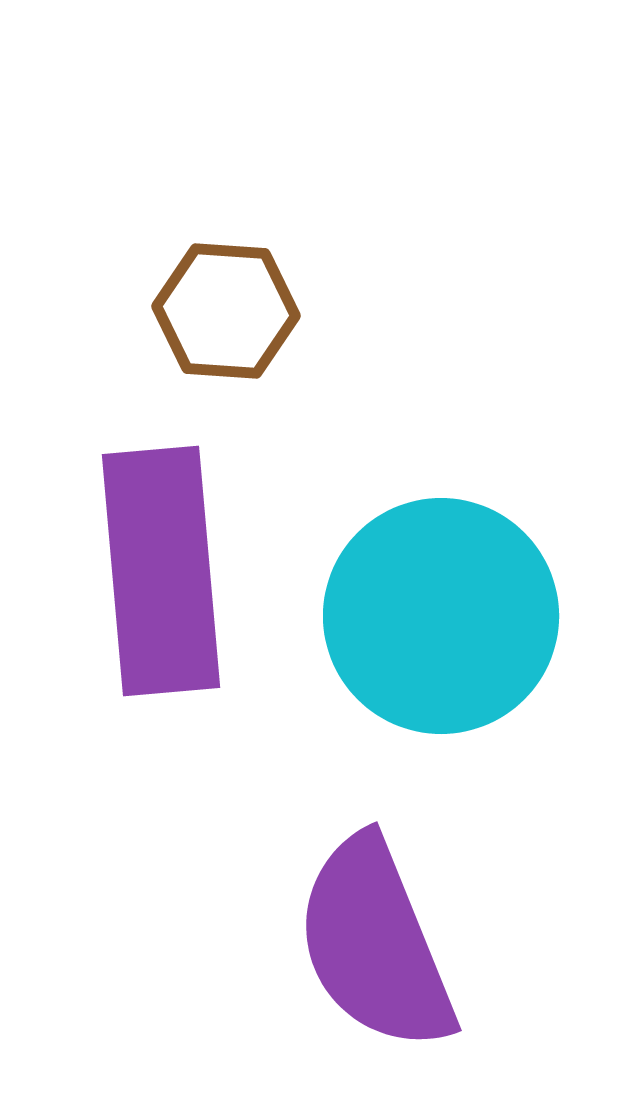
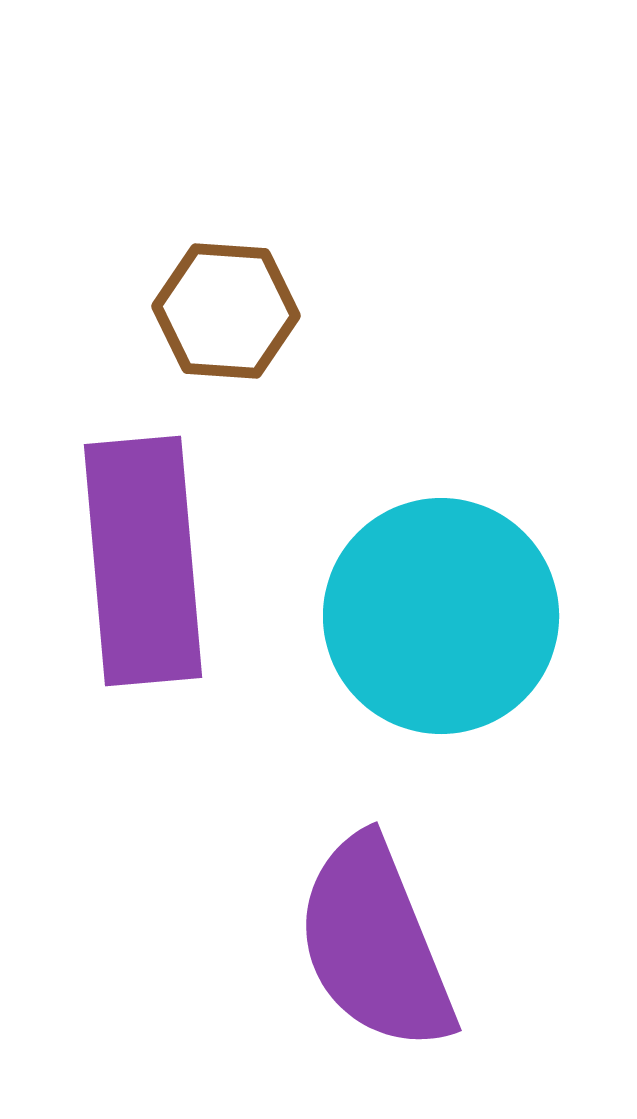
purple rectangle: moved 18 px left, 10 px up
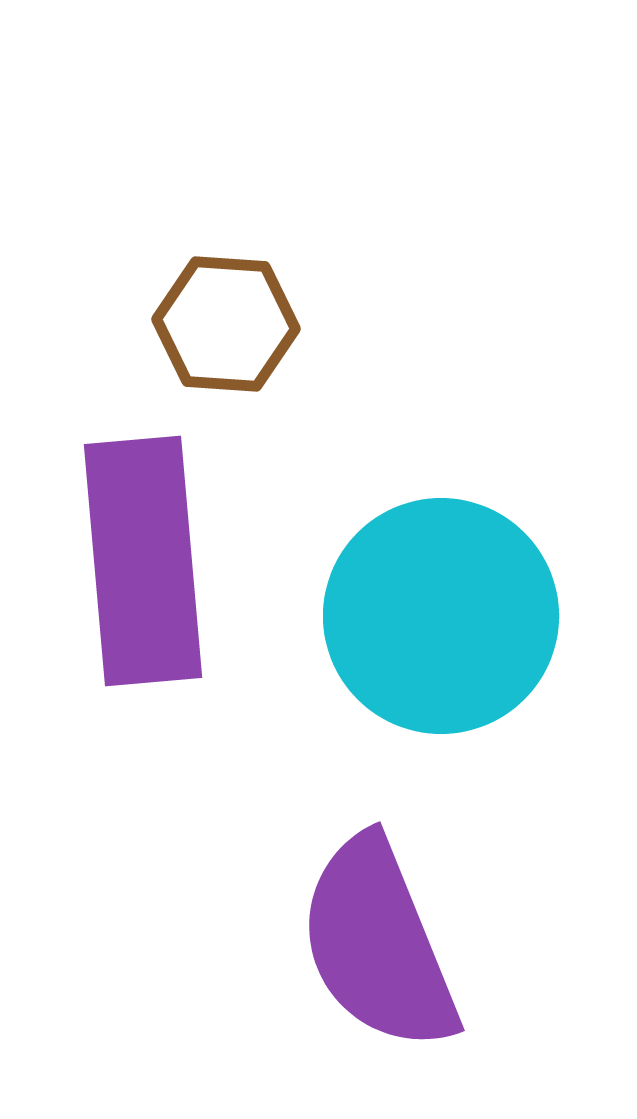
brown hexagon: moved 13 px down
purple semicircle: moved 3 px right
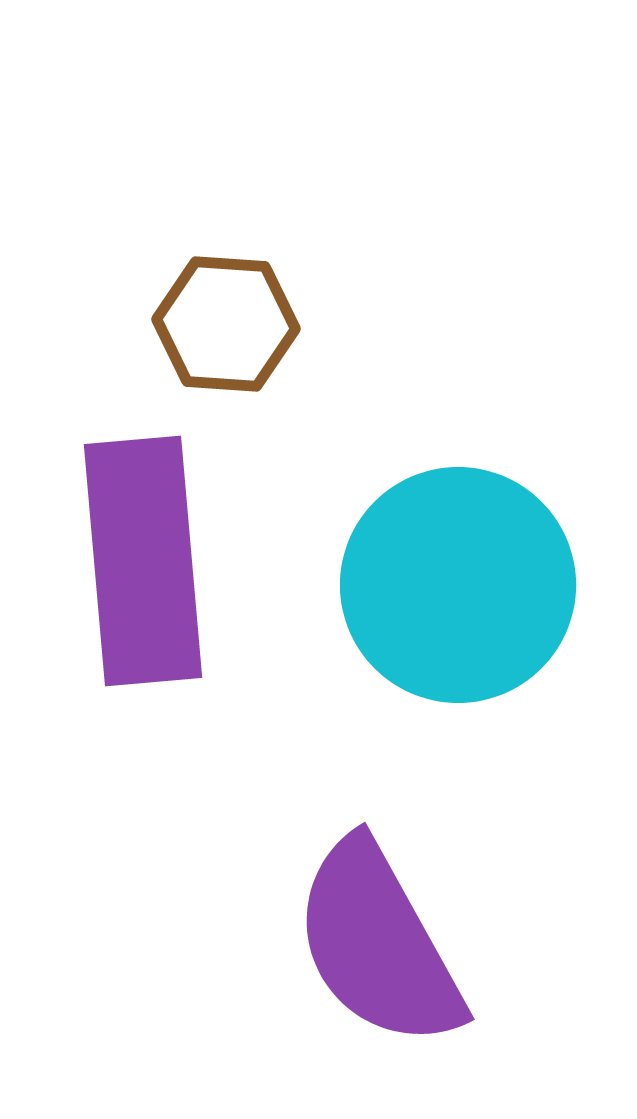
cyan circle: moved 17 px right, 31 px up
purple semicircle: rotated 7 degrees counterclockwise
